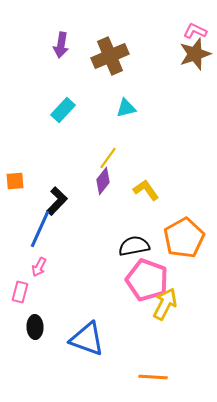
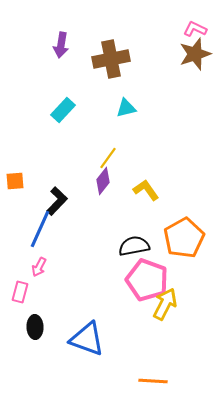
pink L-shape: moved 2 px up
brown cross: moved 1 px right, 3 px down; rotated 12 degrees clockwise
orange line: moved 4 px down
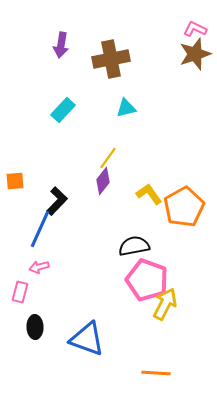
yellow L-shape: moved 3 px right, 4 px down
orange pentagon: moved 31 px up
pink arrow: rotated 48 degrees clockwise
orange line: moved 3 px right, 8 px up
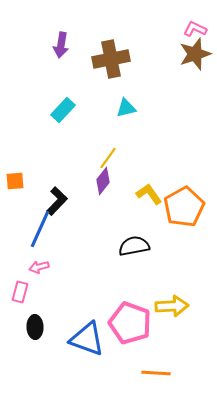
pink pentagon: moved 17 px left, 43 px down
yellow arrow: moved 7 px right, 2 px down; rotated 60 degrees clockwise
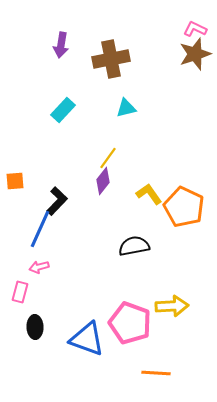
orange pentagon: rotated 18 degrees counterclockwise
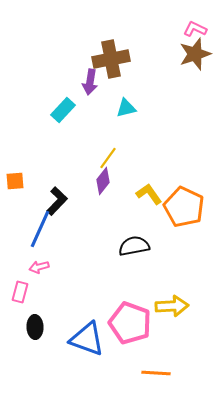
purple arrow: moved 29 px right, 37 px down
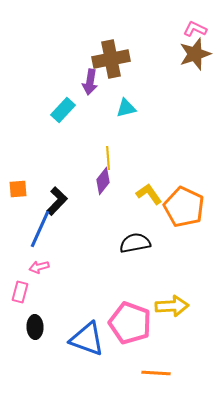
yellow line: rotated 40 degrees counterclockwise
orange square: moved 3 px right, 8 px down
black semicircle: moved 1 px right, 3 px up
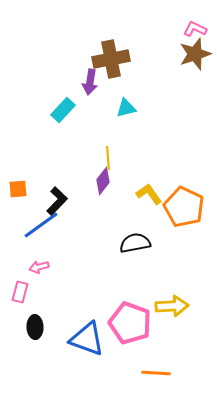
blue line: moved 1 px right, 4 px up; rotated 30 degrees clockwise
